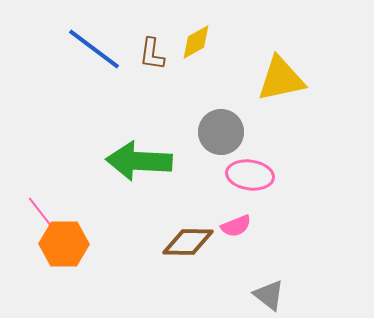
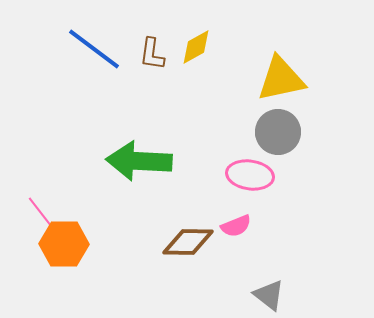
yellow diamond: moved 5 px down
gray circle: moved 57 px right
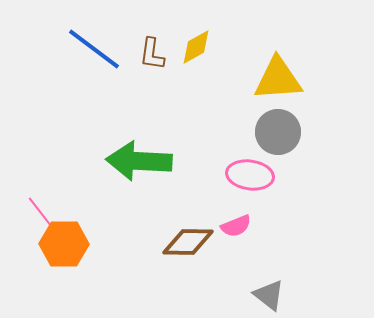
yellow triangle: moved 3 px left; rotated 8 degrees clockwise
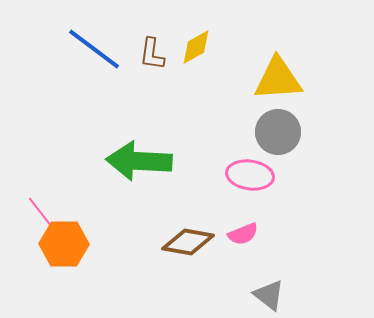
pink semicircle: moved 7 px right, 8 px down
brown diamond: rotated 9 degrees clockwise
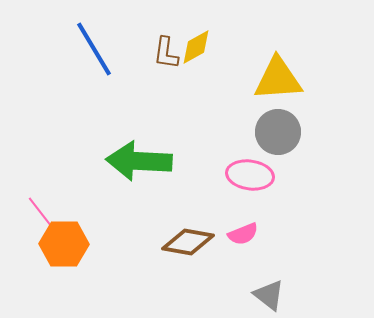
blue line: rotated 22 degrees clockwise
brown L-shape: moved 14 px right, 1 px up
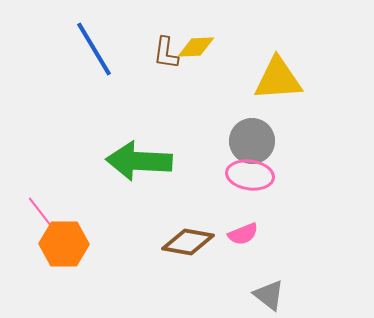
yellow diamond: rotated 27 degrees clockwise
gray circle: moved 26 px left, 9 px down
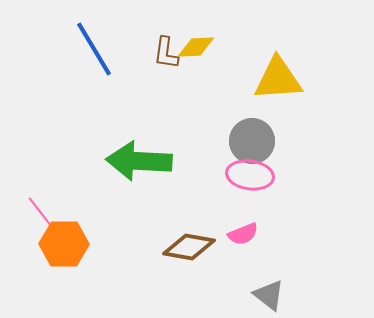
brown diamond: moved 1 px right, 5 px down
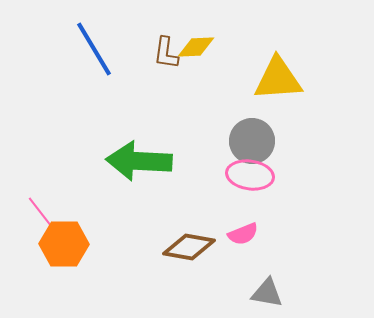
gray triangle: moved 2 px left, 2 px up; rotated 28 degrees counterclockwise
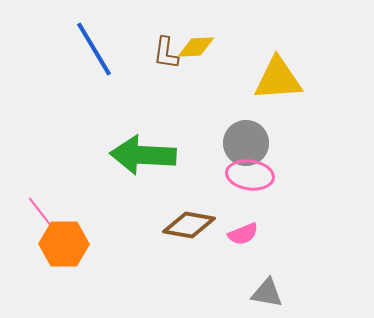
gray circle: moved 6 px left, 2 px down
green arrow: moved 4 px right, 6 px up
brown diamond: moved 22 px up
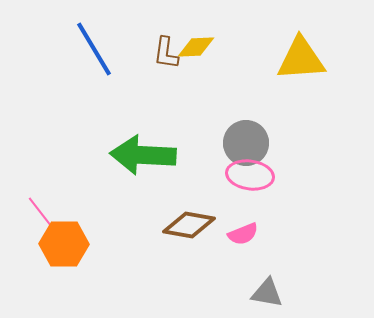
yellow triangle: moved 23 px right, 20 px up
